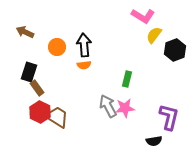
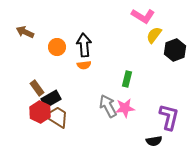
black rectangle: moved 22 px right, 27 px down; rotated 42 degrees clockwise
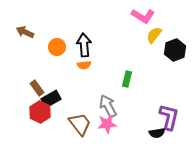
pink star: moved 18 px left, 16 px down
brown trapezoid: moved 23 px right, 7 px down; rotated 20 degrees clockwise
black semicircle: moved 3 px right, 8 px up
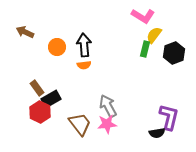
black hexagon: moved 1 px left, 3 px down
green rectangle: moved 18 px right, 30 px up
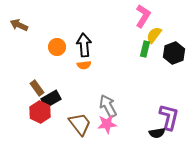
pink L-shape: rotated 90 degrees counterclockwise
brown arrow: moved 6 px left, 7 px up
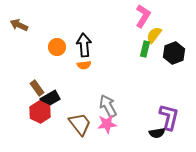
black rectangle: moved 1 px left
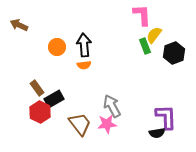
pink L-shape: moved 1 px left, 1 px up; rotated 35 degrees counterclockwise
green rectangle: moved 3 px up; rotated 35 degrees counterclockwise
black rectangle: moved 4 px right
gray arrow: moved 4 px right
purple L-shape: moved 3 px left; rotated 16 degrees counterclockwise
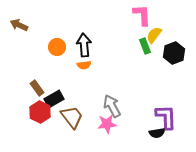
brown trapezoid: moved 8 px left, 7 px up
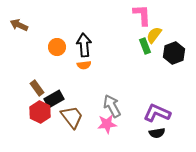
purple L-shape: moved 9 px left, 4 px up; rotated 64 degrees counterclockwise
